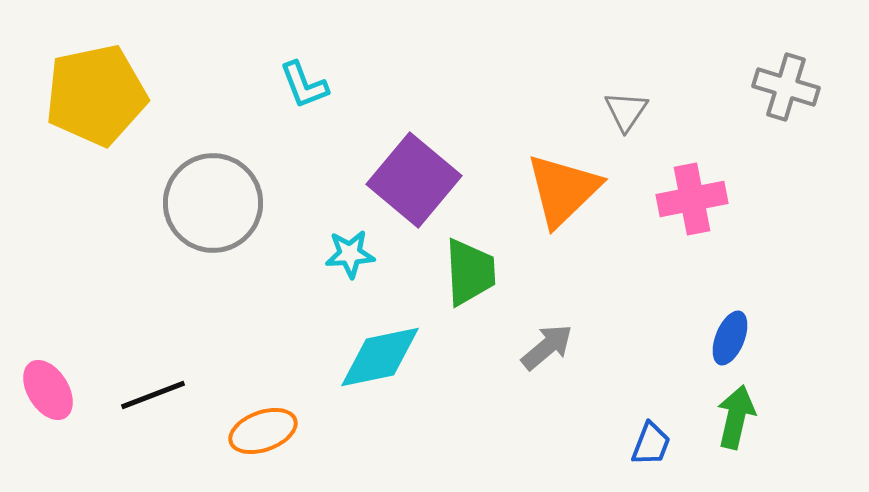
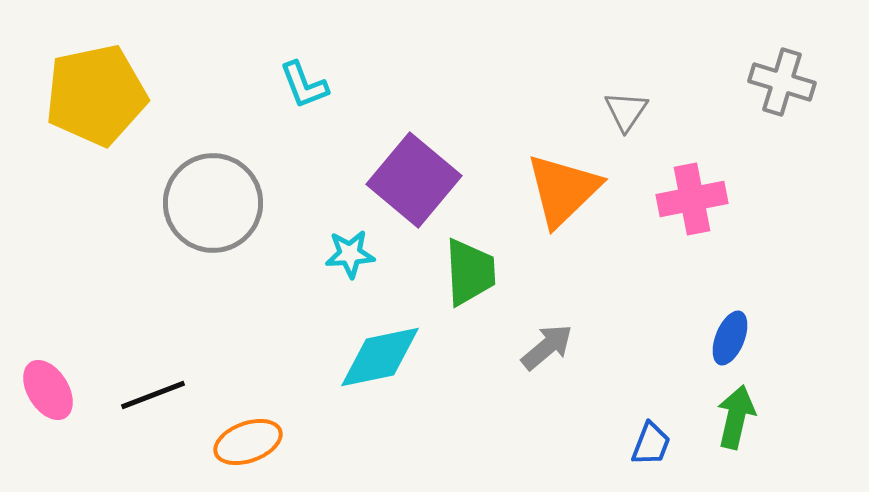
gray cross: moved 4 px left, 5 px up
orange ellipse: moved 15 px left, 11 px down
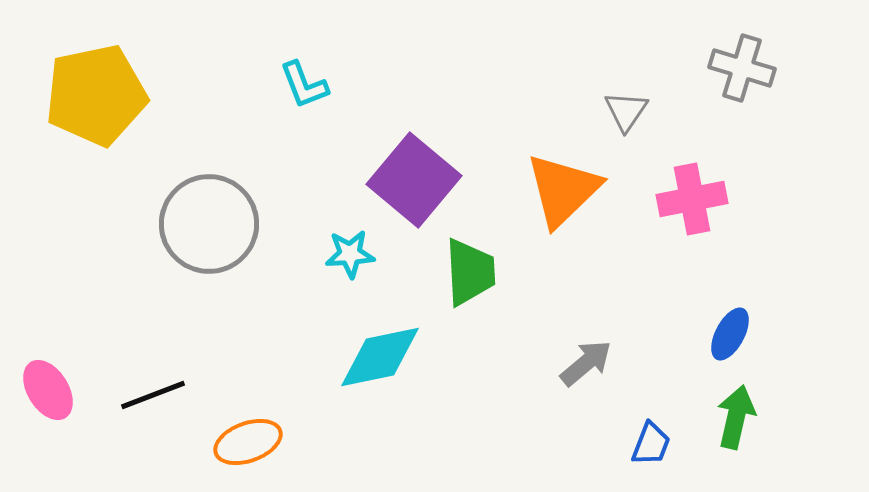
gray cross: moved 40 px left, 14 px up
gray circle: moved 4 px left, 21 px down
blue ellipse: moved 4 px up; rotated 6 degrees clockwise
gray arrow: moved 39 px right, 16 px down
